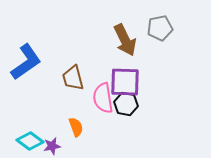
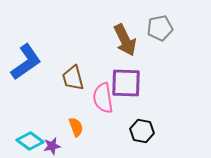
purple square: moved 1 px right, 1 px down
black hexagon: moved 16 px right, 27 px down
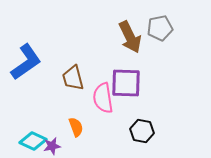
brown arrow: moved 5 px right, 3 px up
cyan diamond: moved 3 px right; rotated 12 degrees counterclockwise
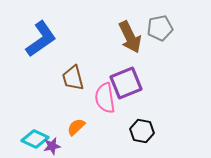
blue L-shape: moved 15 px right, 23 px up
purple square: rotated 24 degrees counterclockwise
pink semicircle: moved 2 px right
orange semicircle: rotated 114 degrees counterclockwise
cyan diamond: moved 2 px right, 2 px up
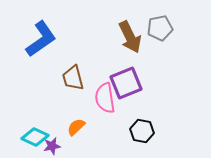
cyan diamond: moved 2 px up
